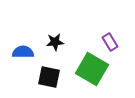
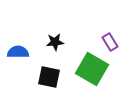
blue semicircle: moved 5 px left
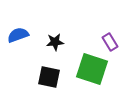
blue semicircle: moved 17 px up; rotated 20 degrees counterclockwise
green square: rotated 12 degrees counterclockwise
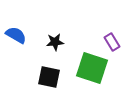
blue semicircle: moved 2 px left; rotated 50 degrees clockwise
purple rectangle: moved 2 px right
green square: moved 1 px up
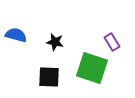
blue semicircle: rotated 15 degrees counterclockwise
black star: rotated 18 degrees clockwise
black square: rotated 10 degrees counterclockwise
